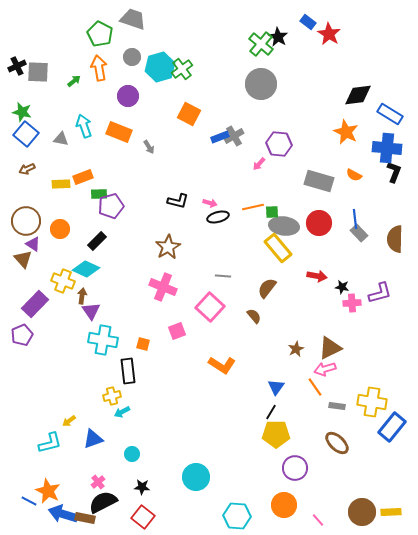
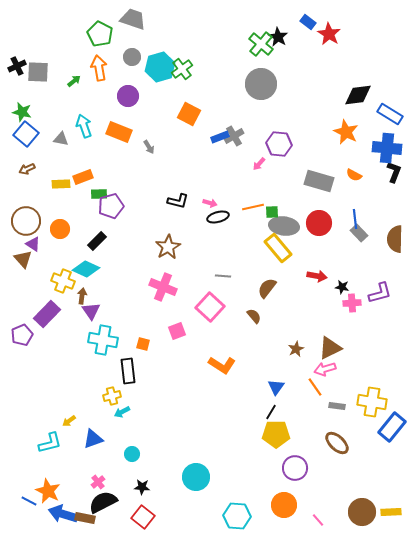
purple rectangle at (35, 304): moved 12 px right, 10 px down
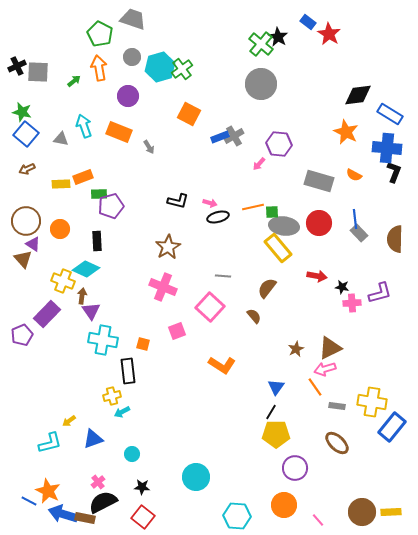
black rectangle at (97, 241): rotated 48 degrees counterclockwise
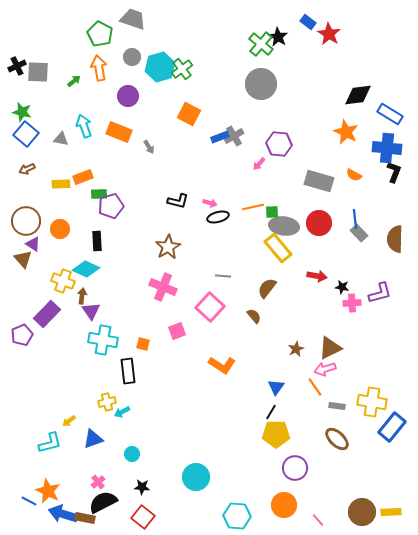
yellow cross at (112, 396): moved 5 px left, 6 px down
brown ellipse at (337, 443): moved 4 px up
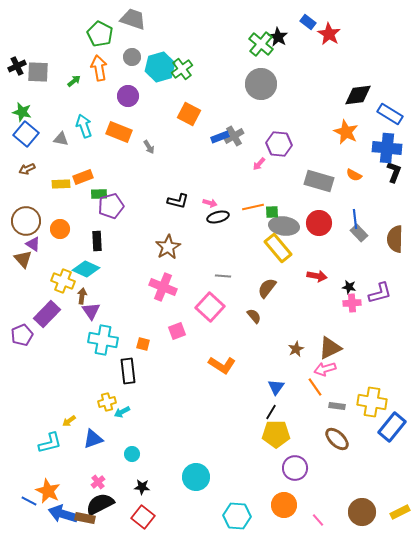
black star at (342, 287): moved 7 px right
black semicircle at (103, 502): moved 3 px left, 2 px down
yellow rectangle at (391, 512): moved 9 px right; rotated 24 degrees counterclockwise
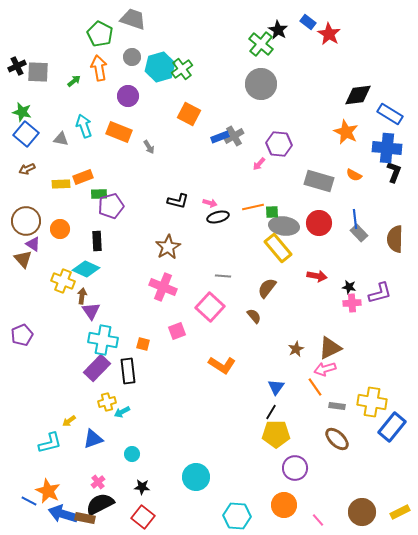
black star at (278, 37): moved 7 px up
purple rectangle at (47, 314): moved 50 px right, 54 px down
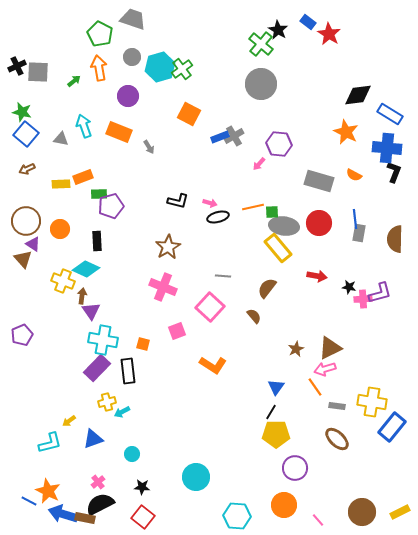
gray rectangle at (359, 233): rotated 54 degrees clockwise
pink cross at (352, 303): moved 11 px right, 4 px up
orange L-shape at (222, 365): moved 9 px left
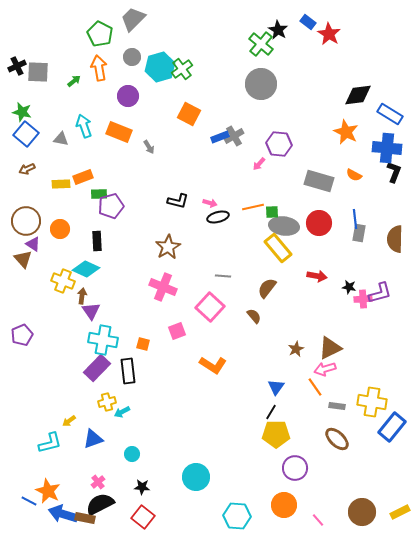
gray trapezoid at (133, 19): rotated 64 degrees counterclockwise
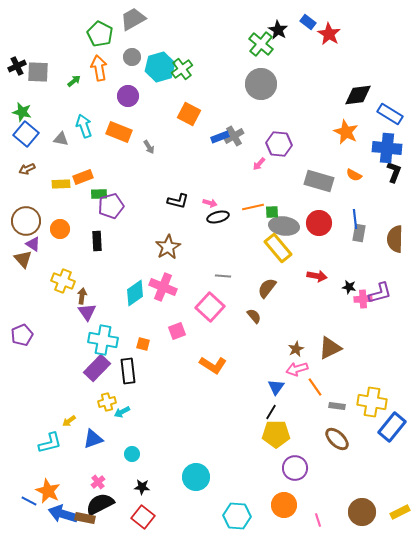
gray trapezoid at (133, 19): rotated 16 degrees clockwise
cyan diamond at (86, 269): moved 49 px right, 24 px down; rotated 60 degrees counterclockwise
purple triangle at (91, 311): moved 4 px left, 1 px down
pink arrow at (325, 369): moved 28 px left
pink line at (318, 520): rotated 24 degrees clockwise
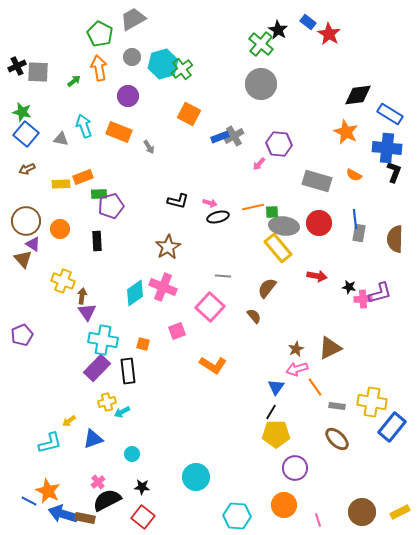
cyan hexagon at (160, 67): moved 3 px right, 3 px up
gray rectangle at (319, 181): moved 2 px left
black semicircle at (100, 504): moved 7 px right, 4 px up
